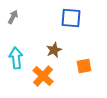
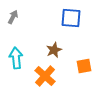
orange cross: moved 2 px right
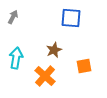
cyan arrow: rotated 15 degrees clockwise
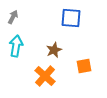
cyan arrow: moved 12 px up
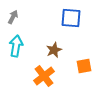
orange cross: moved 1 px left; rotated 10 degrees clockwise
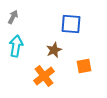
blue square: moved 6 px down
